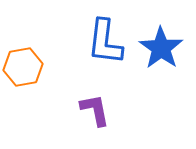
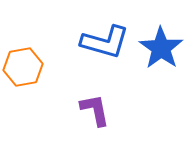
blue L-shape: rotated 81 degrees counterclockwise
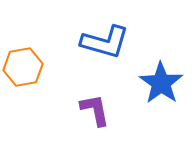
blue star: moved 35 px down
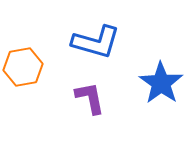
blue L-shape: moved 9 px left
purple L-shape: moved 5 px left, 12 px up
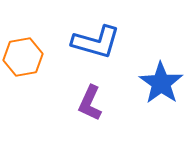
orange hexagon: moved 10 px up
purple L-shape: moved 5 px down; rotated 144 degrees counterclockwise
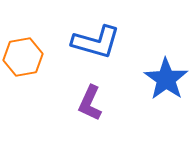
blue star: moved 5 px right, 4 px up
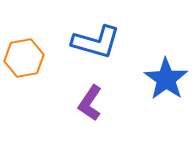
orange hexagon: moved 1 px right, 1 px down
purple L-shape: rotated 9 degrees clockwise
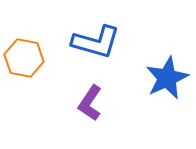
orange hexagon: rotated 21 degrees clockwise
blue star: moved 1 px right, 1 px up; rotated 12 degrees clockwise
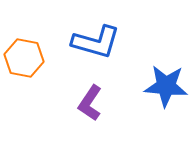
blue star: moved 1 px left, 8 px down; rotated 30 degrees clockwise
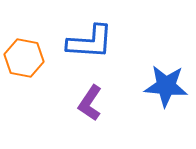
blue L-shape: moved 6 px left; rotated 12 degrees counterclockwise
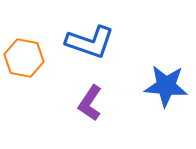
blue L-shape: rotated 15 degrees clockwise
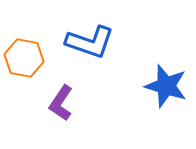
blue star: rotated 12 degrees clockwise
purple L-shape: moved 29 px left
